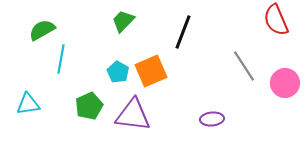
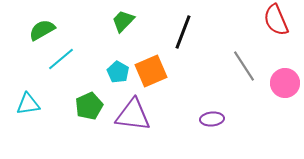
cyan line: rotated 40 degrees clockwise
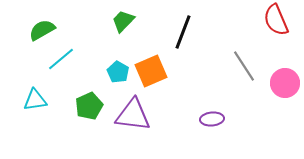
cyan triangle: moved 7 px right, 4 px up
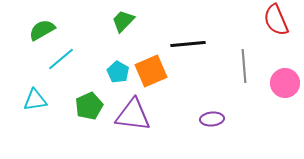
black line: moved 5 px right, 12 px down; rotated 64 degrees clockwise
gray line: rotated 28 degrees clockwise
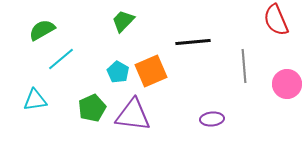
black line: moved 5 px right, 2 px up
pink circle: moved 2 px right, 1 px down
green pentagon: moved 3 px right, 2 px down
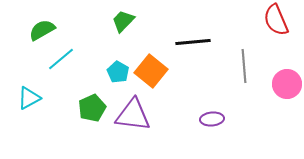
orange square: rotated 28 degrees counterclockwise
cyan triangle: moved 6 px left, 2 px up; rotated 20 degrees counterclockwise
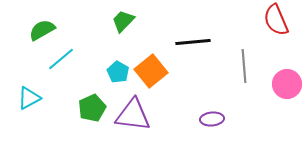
orange square: rotated 12 degrees clockwise
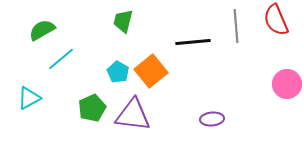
green trapezoid: rotated 30 degrees counterclockwise
gray line: moved 8 px left, 40 px up
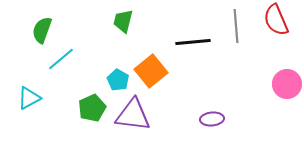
green semicircle: rotated 40 degrees counterclockwise
cyan pentagon: moved 8 px down
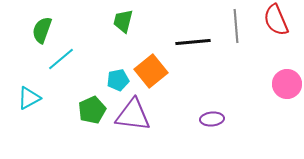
cyan pentagon: rotated 30 degrees clockwise
green pentagon: moved 2 px down
